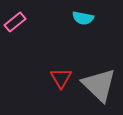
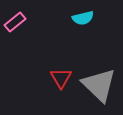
cyan semicircle: rotated 25 degrees counterclockwise
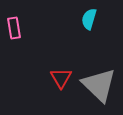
cyan semicircle: moved 6 px right, 1 px down; rotated 120 degrees clockwise
pink rectangle: moved 1 px left, 6 px down; rotated 60 degrees counterclockwise
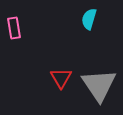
gray triangle: rotated 12 degrees clockwise
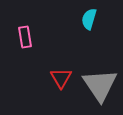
pink rectangle: moved 11 px right, 9 px down
gray triangle: moved 1 px right
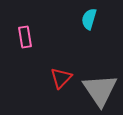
red triangle: rotated 15 degrees clockwise
gray triangle: moved 5 px down
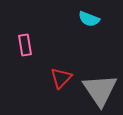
cyan semicircle: rotated 85 degrees counterclockwise
pink rectangle: moved 8 px down
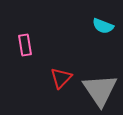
cyan semicircle: moved 14 px right, 7 px down
